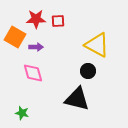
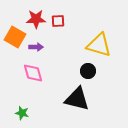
yellow triangle: moved 2 px right; rotated 12 degrees counterclockwise
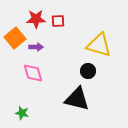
orange square: moved 1 px down; rotated 20 degrees clockwise
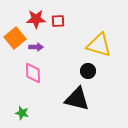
pink diamond: rotated 15 degrees clockwise
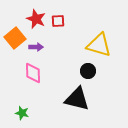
red star: rotated 24 degrees clockwise
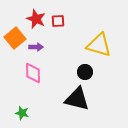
black circle: moved 3 px left, 1 px down
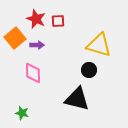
purple arrow: moved 1 px right, 2 px up
black circle: moved 4 px right, 2 px up
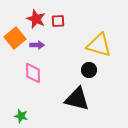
green star: moved 1 px left, 3 px down
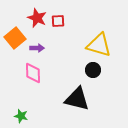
red star: moved 1 px right, 1 px up
purple arrow: moved 3 px down
black circle: moved 4 px right
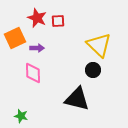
orange square: rotated 15 degrees clockwise
yellow triangle: rotated 28 degrees clockwise
